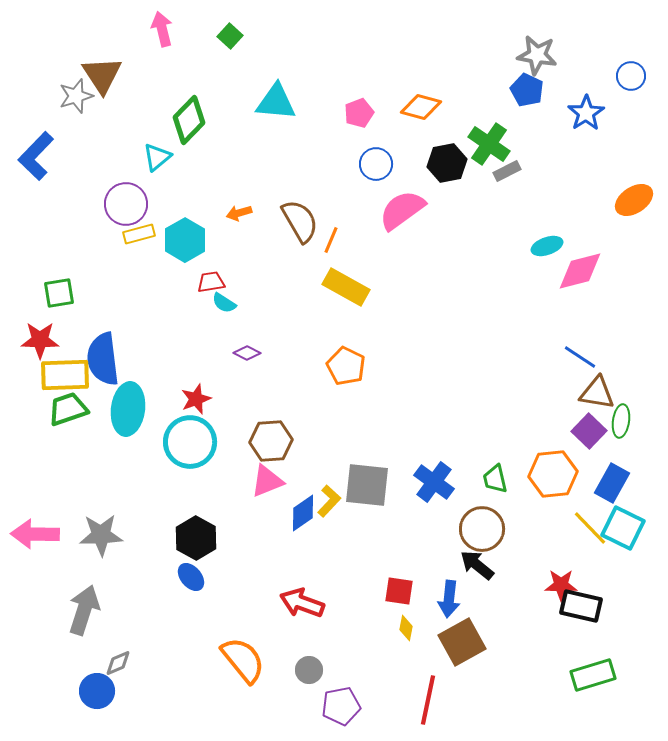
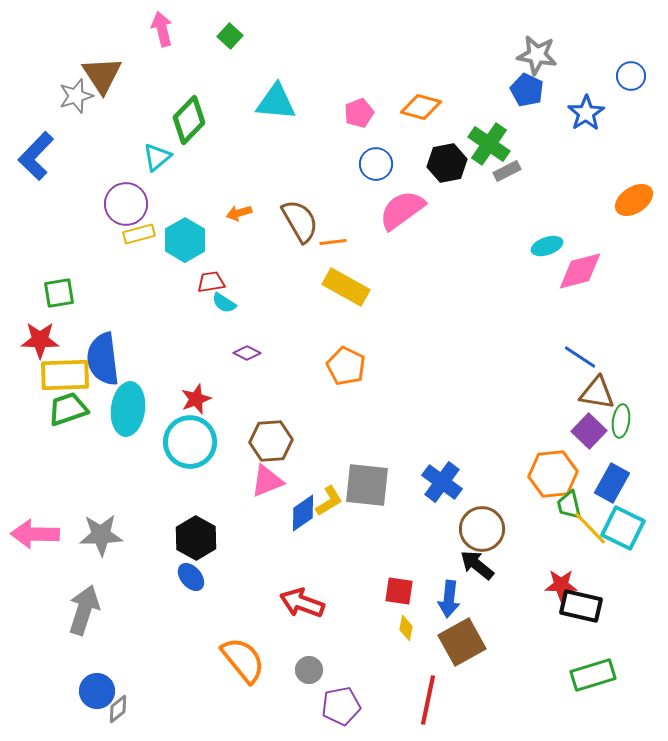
orange line at (331, 240): moved 2 px right, 2 px down; rotated 60 degrees clockwise
green trapezoid at (495, 479): moved 74 px right, 26 px down
blue cross at (434, 482): moved 8 px right
yellow L-shape at (329, 501): rotated 16 degrees clockwise
gray diamond at (118, 663): moved 46 px down; rotated 16 degrees counterclockwise
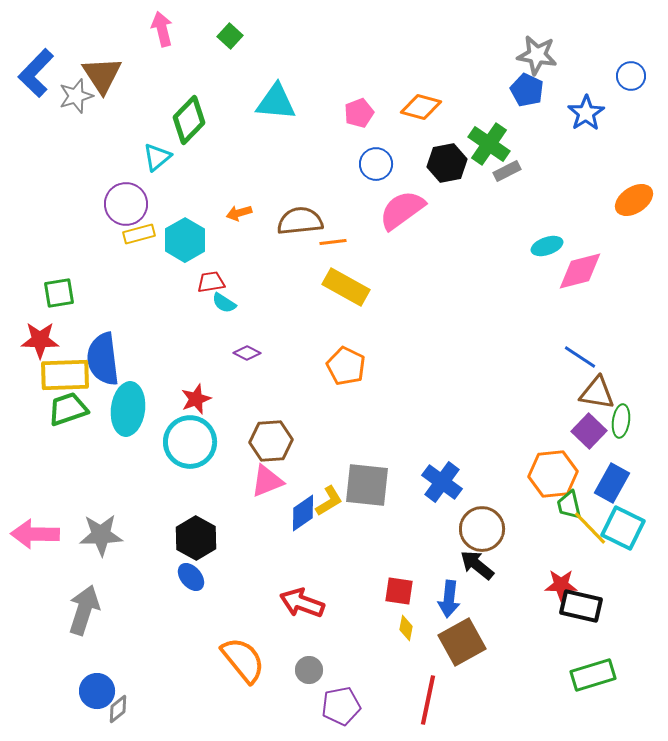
blue L-shape at (36, 156): moved 83 px up
brown semicircle at (300, 221): rotated 66 degrees counterclockwise
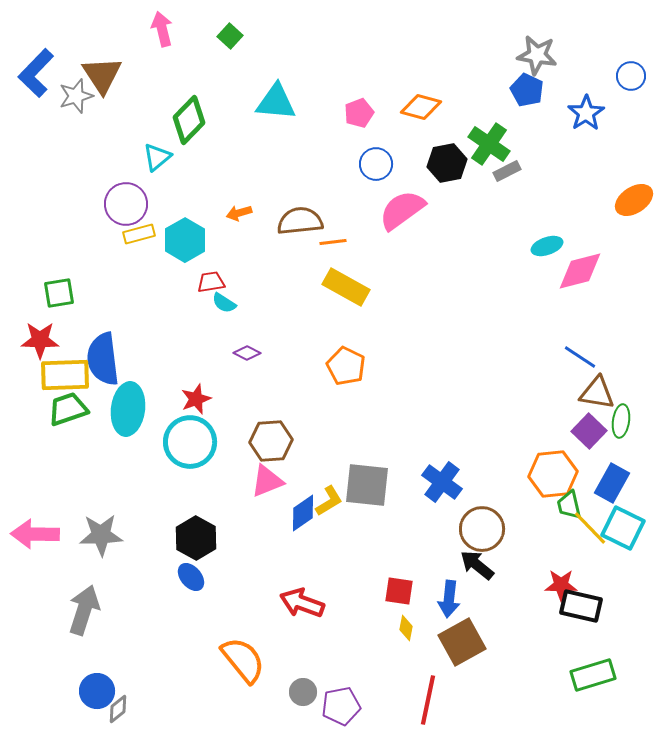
gray circle at (309, 670): moved 6 px left, 22 px down
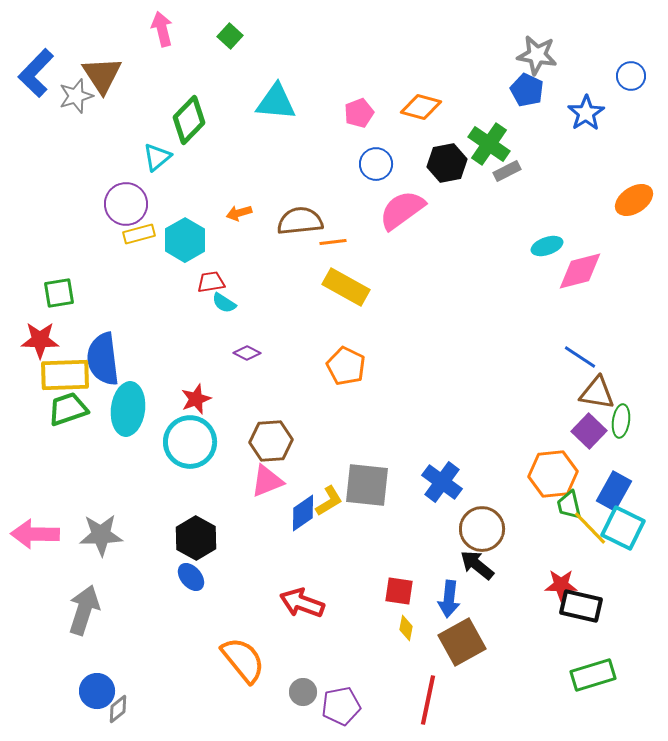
blue rectangle at (612, 483): moved 2 px right, 8 px down
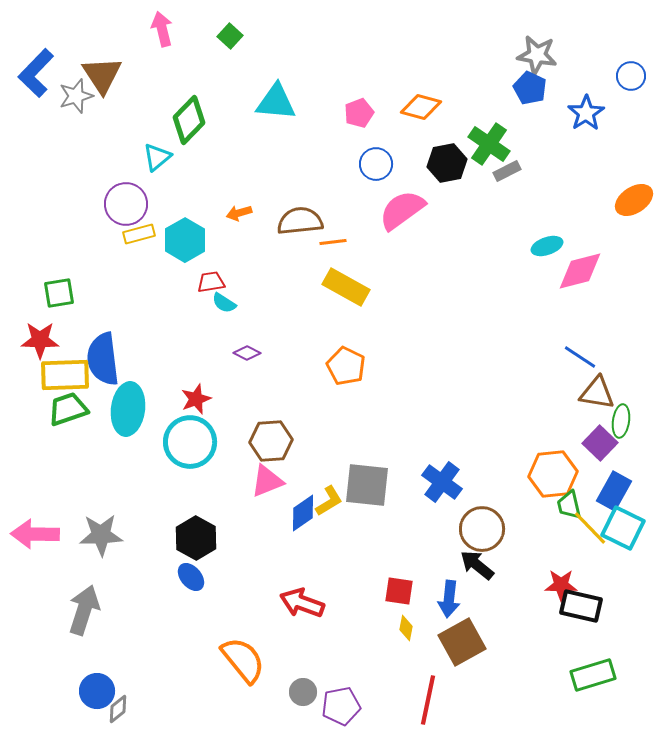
blue pentagon at (527, 90): moved 3 px right, 2 px up
purple square at (589, 431): moved 11 px right, 12 px down
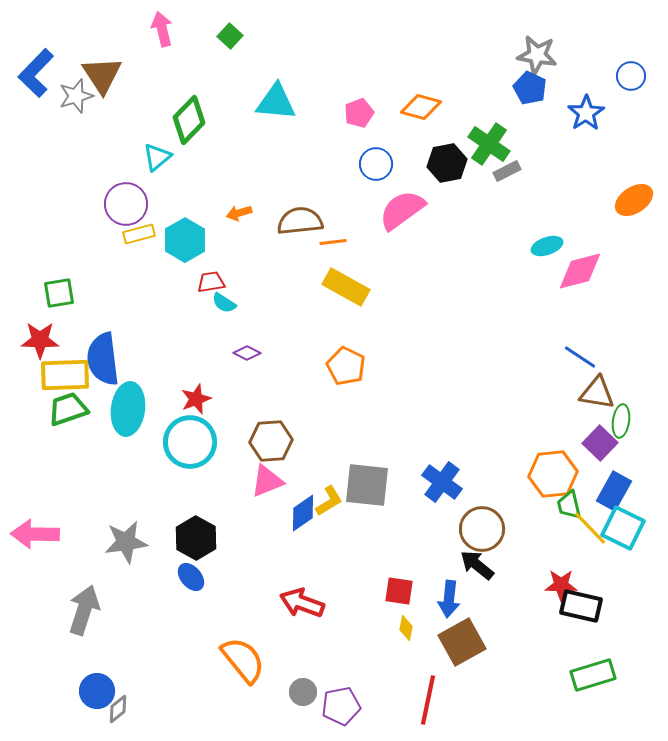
gray star at (101, 535): moved 25 px right, 7 px down; rotated 6 degrees counterclockwise
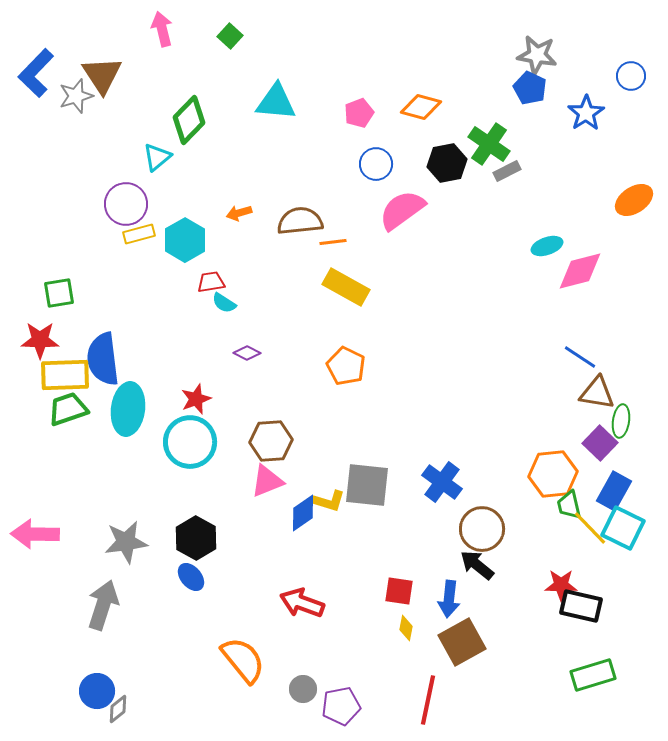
yellow L-shape at (329, 501): rotated 48 degrees clockwise
gray arrow at (84, 610): moved 19 px right, 5 px up
gray circle at (303, 692): moved 3 px up
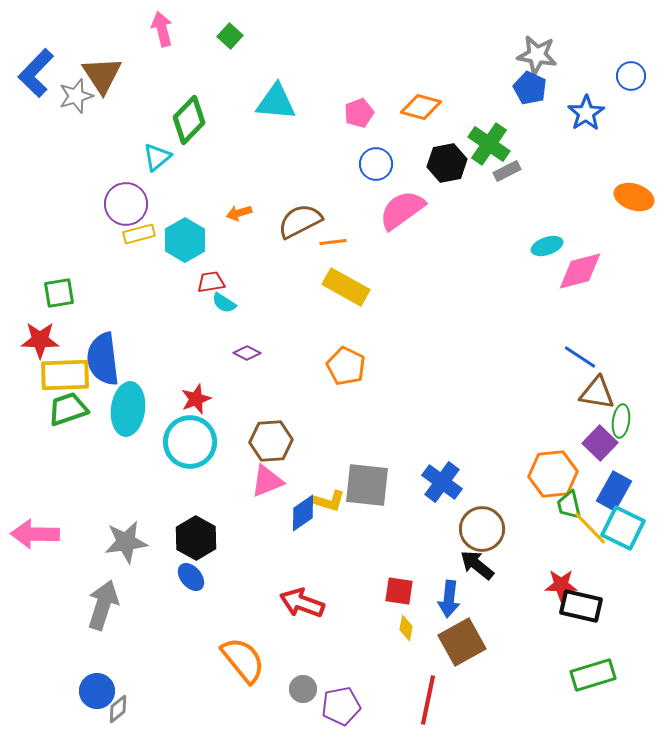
orange ellipse at (634, 200): moved 3 px up; rotated 51 degrees clockwise
brown semicircle at (300, 221): rotated 21 degrees counterclockwise
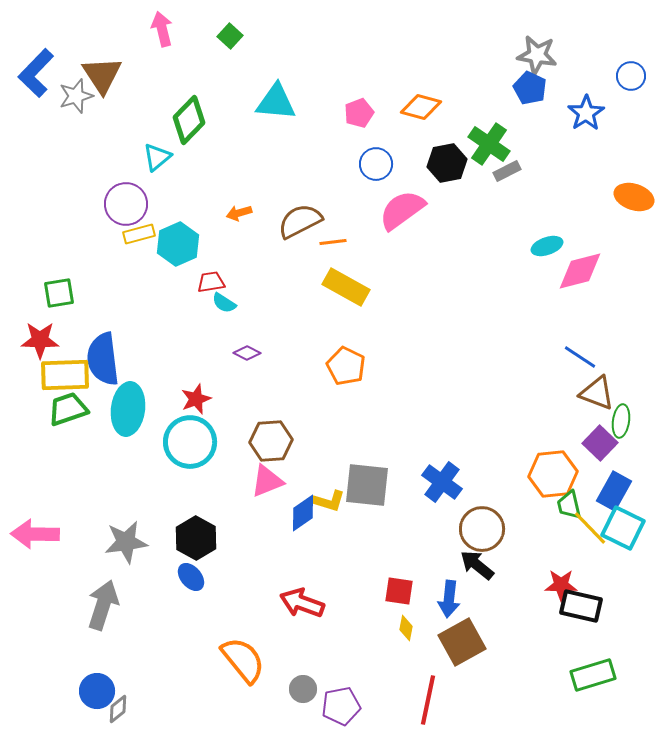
cyan hexagon at (185, 240): moved 7 px left, 4 px down; rotated 6 degrees clockwise
brown triangle at (597, 393): rotated 12 degrees clockwise
